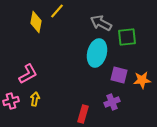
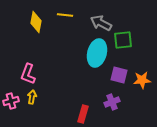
yellow line: moved 8 px right, 4 px down; rotated 56 degrees clockwise
green square: moved 4 px left, 3 px down
pink L-shape: rotated 140 degrees clockwise
yellow arrow: moved 3 px left, 2 px up
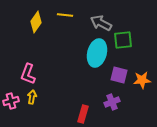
yellow diamond: rotated 25 degrees clockwise
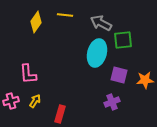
pink L-shape: rotated 25 degrees counterclockwise
orange star: moved 3 px right
yellow arrow: moved 3 px right, 4 px down; rotated 24 degrees clockwise
red rectangle: moved 23 px left
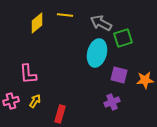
yellow diamond: moved 1 px right, 1 px down; rotated 15 degrees clockwise
green square: moved 2 px up; rotated 12 degrees counterclockwise
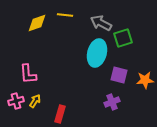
yellow diamond: rotated 20 degrees clockwise
pink cross: moved 5 px right
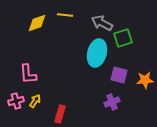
gray arrow: moved 1 px right
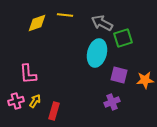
red rectangle: moved 6 px left, 3 px up
